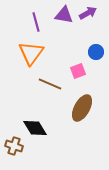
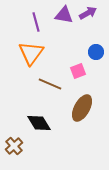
black diamond: moved 4 px right, 5 px up
brown cross: rotated 30 degrees clockwise
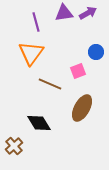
purple triangle: moved 2 px up; rotated 18 degrees counterclockwise
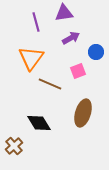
purple arrow: moved 17 px left, 25 px down
orange triangle: moved 5 px down
brown ellipse: moved 1 px right, 5 px down; rotated 12 degrees counterclockwise
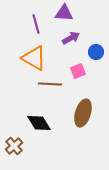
purple triangle: rotated 12 degrees clockwise
purple line: moved 2 px down
orange triangle: moved 3 px right; rotated 36 degrees counterclockwise
brown line: rotated 20 degrees counterclockwise
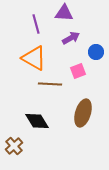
black diamond: moved 2 px left, 2 px up
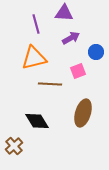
orange triangle: rotated 44 degrees counterclockwise
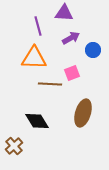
purple line: moved 2 px right, 2 px down
blue circle: moved 3 px left, 2 px up
orange triangle: rotated 16 degrees clockwise
pink square: moved 6 px left, 2 px down
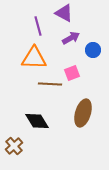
purple triangle: rotated 24 degrees clockwise
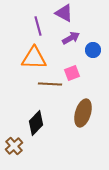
black diamond: moved 1 px left, 2 px down; rotated 75 degrees clockwise
